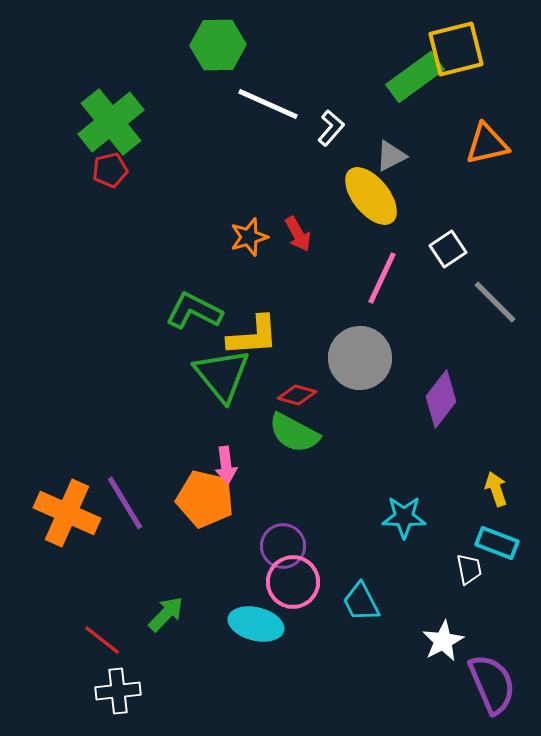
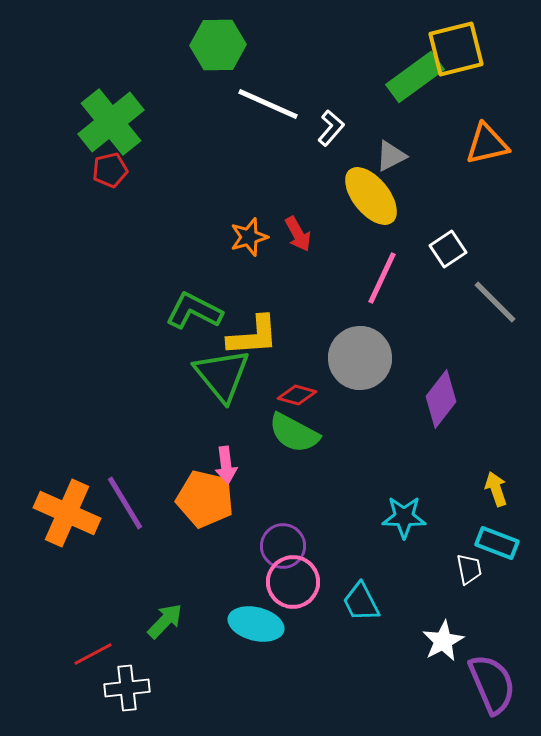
green arrow: moved 1 px left, 7 px down
red line: moved 9 px left, 14 px down; rotated 66 degrees counterclockwise
white cross: moved 9 px right, 3 px up
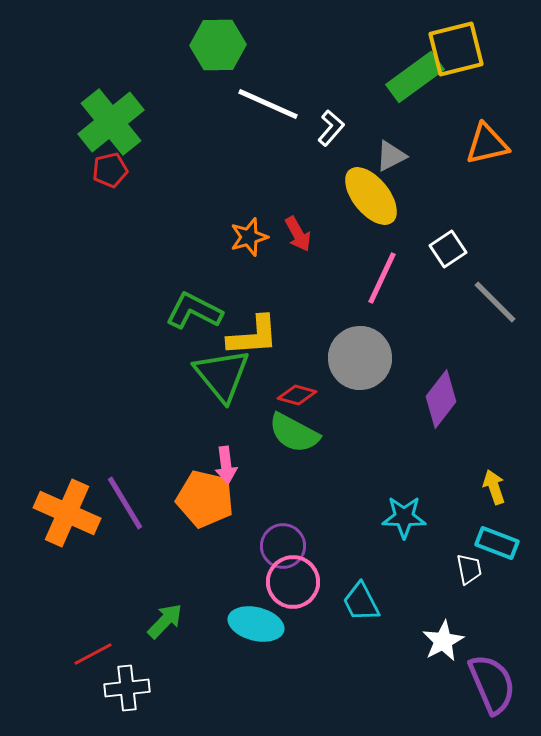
yellow arrow: moved 2 px left, 2 px up
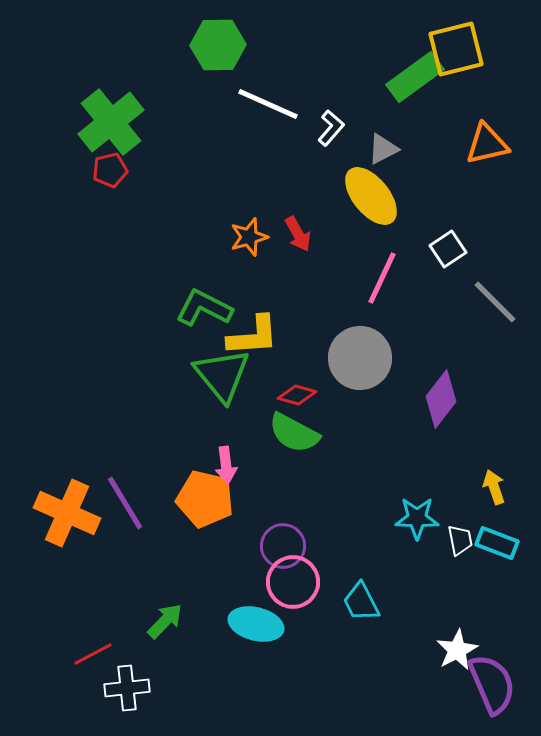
gray triangle: moved 8 px left, 7 px up
green L-shape: moved 10 px right, 3 px up
cyan star: moved 13 px right, 1 px down
white trapezoid: moved 9 px left, 29 px up
white star: moved 14 px right, 9 px down
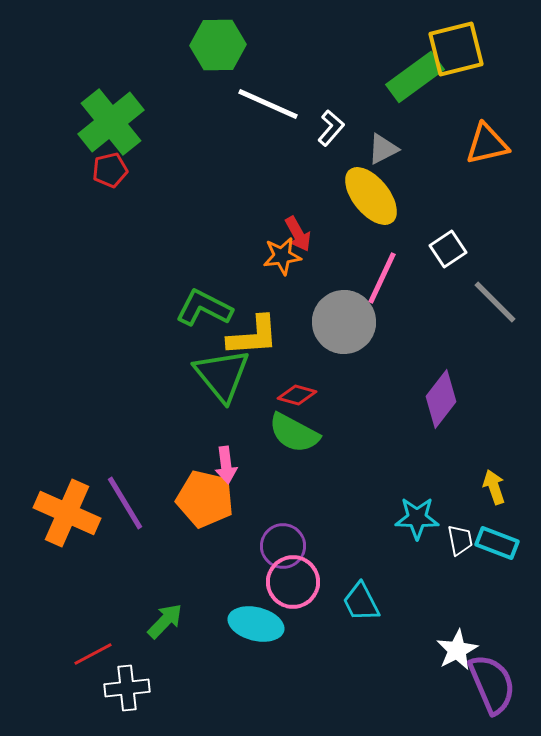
orange star: moved 33 px right, 19 px down; rotated 9 degrees clockwise
gray circle: moved 16 px left, 36 px up
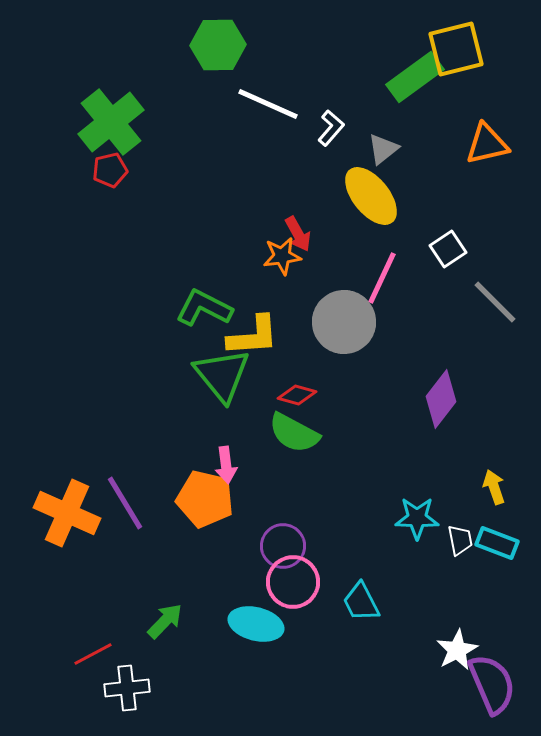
gray triangle: rotated 12 degrees counterclockwise
